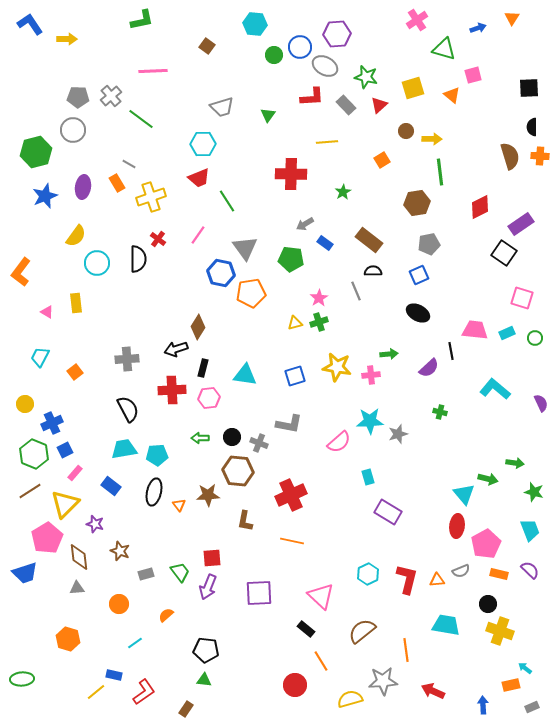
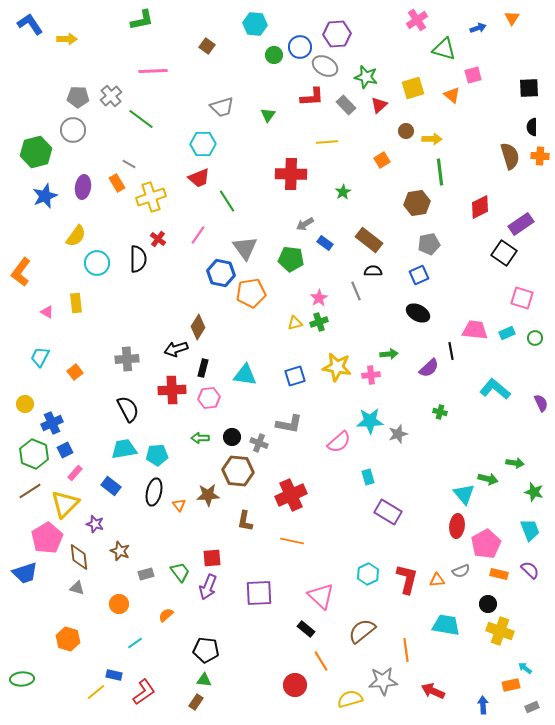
gray triangle at (77, 588): rotated 21 degrees clockwise
brown rectangle at (186, 709): moved 10 px right, 7 px up
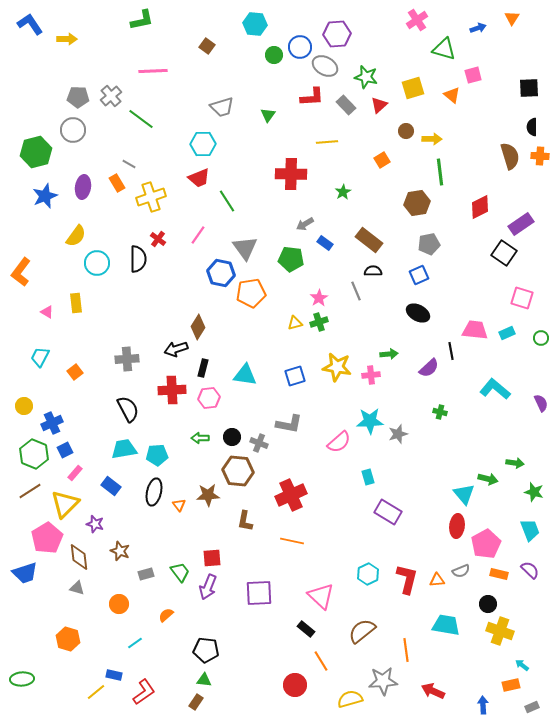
green circle at (535, 338): moved 6 px right
yellow circle at (25, 404): moved 1 px left, 2 px down
cyan arrow at (525, 668): moved 3 px left, 3 px up
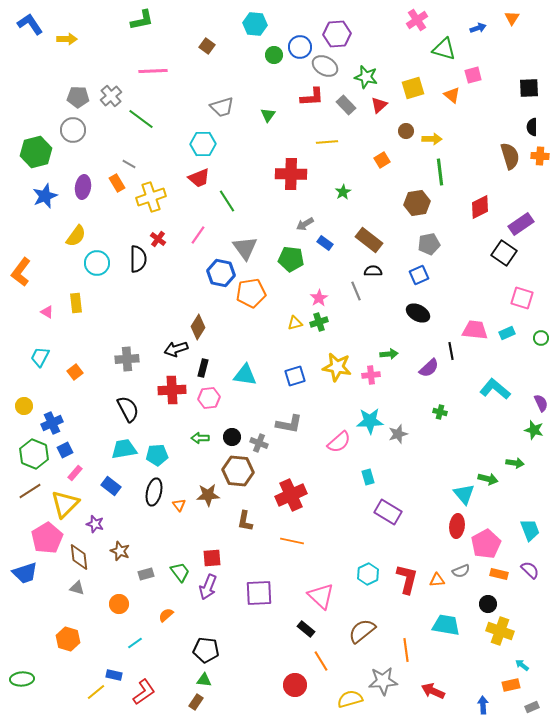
green star at (534, 492): moved 62 px up
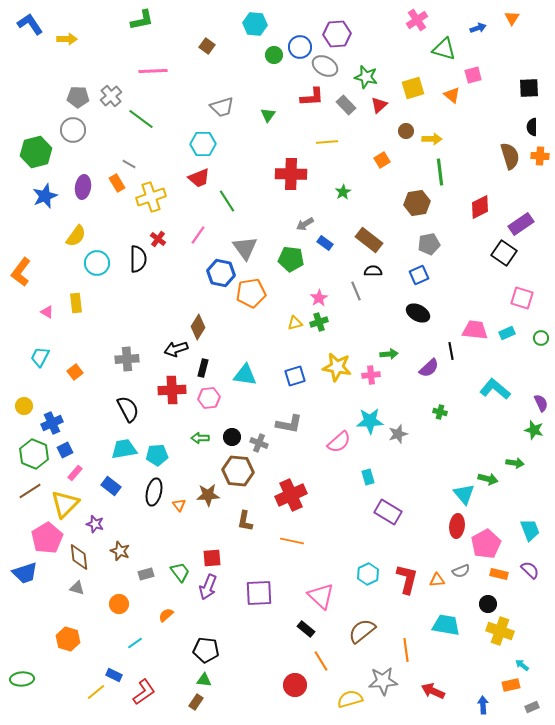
blue rectangle at (114, 675): rotated 14 degrees clockwise
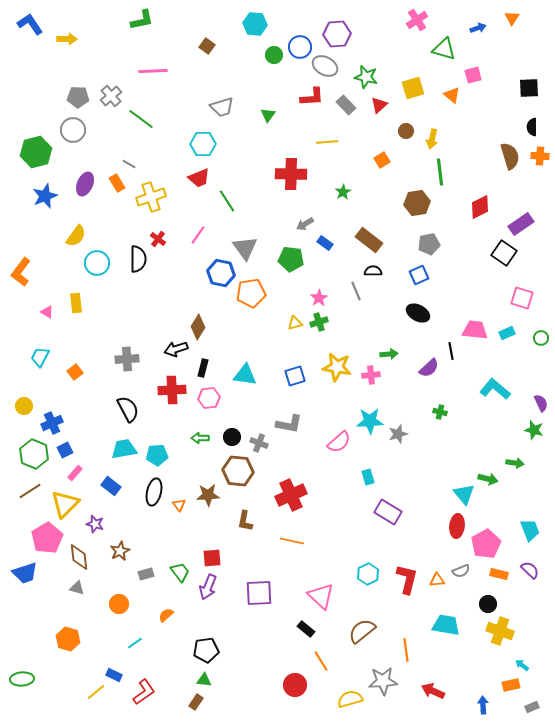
yellow arrow at (432, 139): rotated 102 degrees clockwise
purple ellipse at (83, 187): moved 2 px right, 3 px up; rotated 15 degrees clockwise
brown star at (120, 551): rotated 24 degrees clockwise
black pentagon at (206, 650): rotated 15 degrees counterclockwise
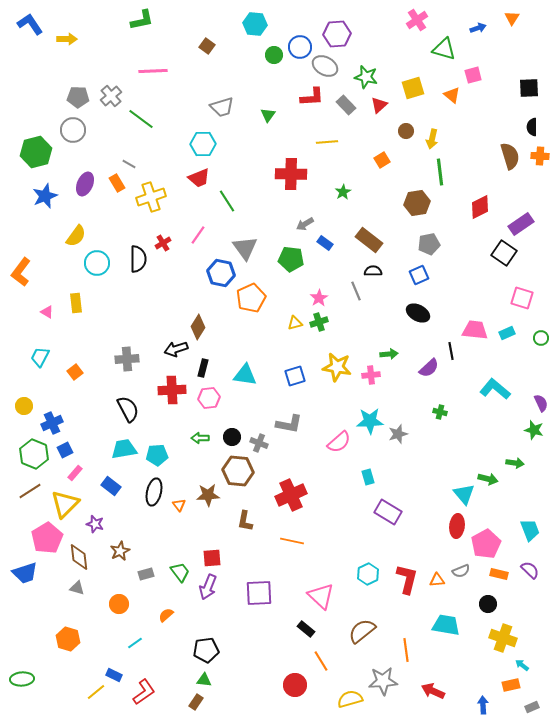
red cross at (158, 239): moved 5 px right, 4 px down; rotated 21 degrees clockwise
orange pentagon at (251, 293): moved 5 px down; rotated 16 degrees counterclockwise
yellow cross at (500, 631): moved 3 px right, 7 px down
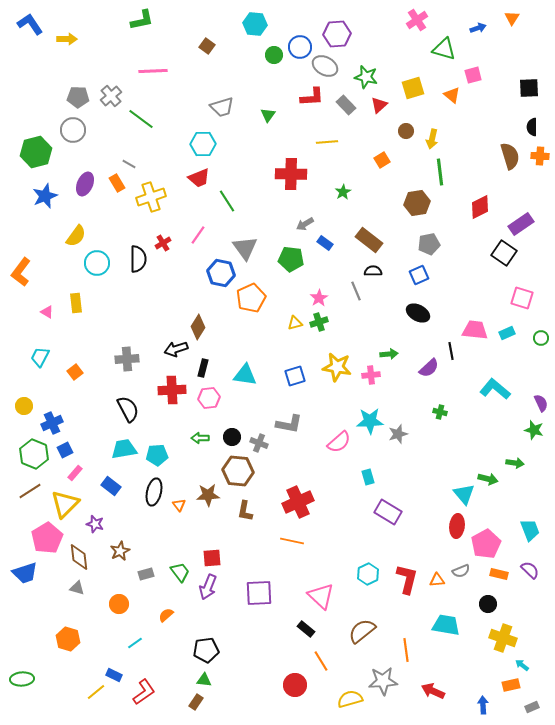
red cross at (291, 495): moved 7 px right, 7 px down
brown L-shape at (245, 521): moved 10 px up
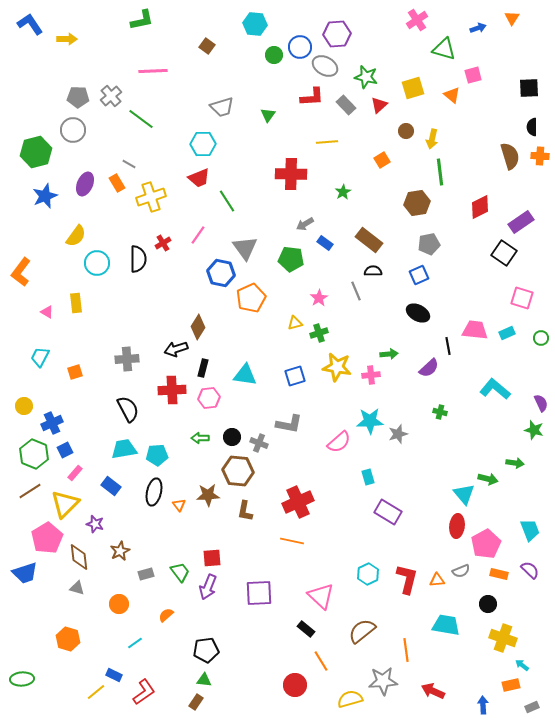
purple rectangle at (521, 224): moved 2 px up
green cross at (319, 322): moved 11 px down
black line at (451, 351): moved 3 px left, 5 px up
orange square at (75, 372): rotated 21 degrees clockwise
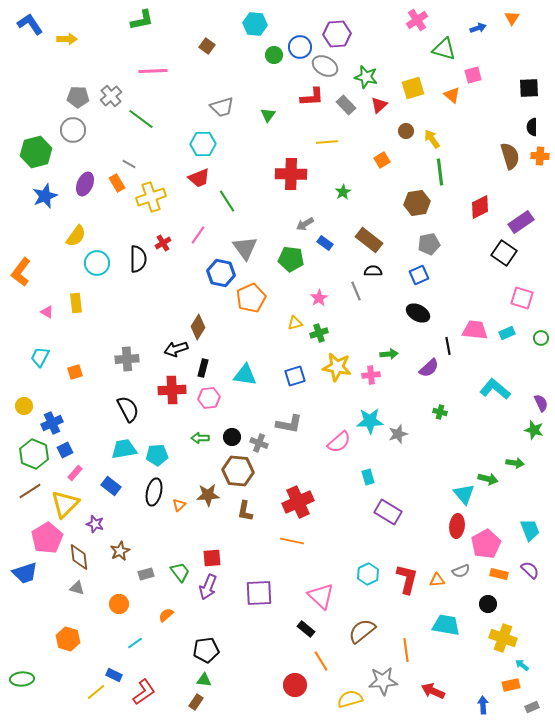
yellow arrow at (432, 139): rotated 132 degrees clockwise
orange triangle at (179, 505): rotated 24 degrees clockwise
